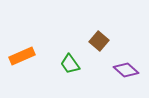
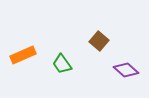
orange rectangle: moved 1 px right, 1 px up
green trapezoid: moved 8 px left
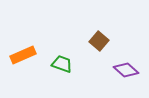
green trapezoid: rotated 145 degrees clockwise
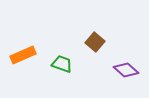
brown square: moved 4 px left, 1 px down
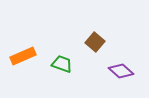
orange rectangle: moved 1 px down
purple diamond: moved 5 px left, 1 px down
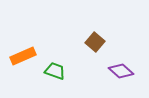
green trapezoid: moved 7 px left, 7 px down
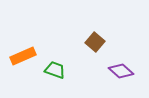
green trapezoid: moved 1 px up
